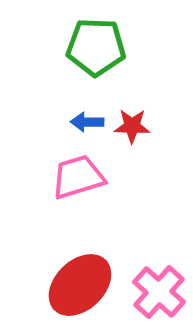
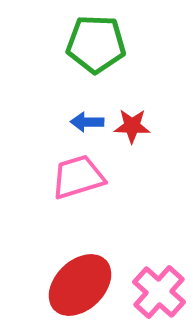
green pentagon: moved 3 px up
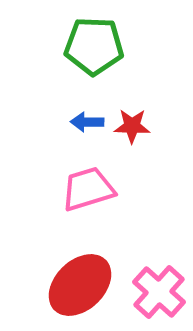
green pentagon: moved 2 px left, 2 px down
pink trapezoid: moved 10 px right, 12 px down
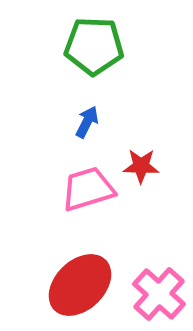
blue arrow: rotated 116 degrees clockwise
red star: moved 9 px right, 40 px down
pink cross: moved 2 px down
